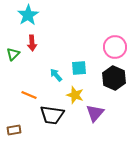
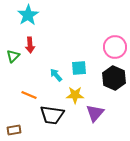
red arrow: moved 2 px left, 2 px down
green triangle: moved 2 px down
yellow star: rotated 18 degrees counterclockwise
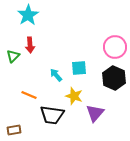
yellow star: moved 1 px left, 1 px down; rotated 18 degrees clockwise
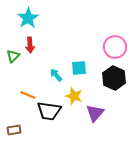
cyan star: moved 3 px down
orange line: moved 1 px left
black trapezoid: moved 3 px left, 4 px up
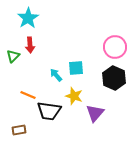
cyan square: moved 3 px left
brown rectangle: moved 5 px right
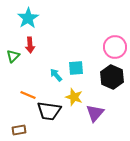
black hexagon: moved 2 px left, 1 px up
yellow star: moved 1 px down
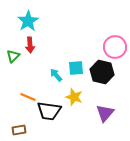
cyan star: moved 3 px down
black hexagon: moved 10 px left, 5 px up; rotated 10 degrees counterclockwise
orange line: moved 2 px down
purple triangle: moved 10 px right
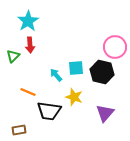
orange line: moved 5 px up
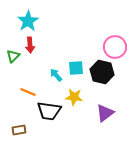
yellow star: rotated 12 degrees counterclockwise
purple triangle: rotated 12 degrees clockwise
